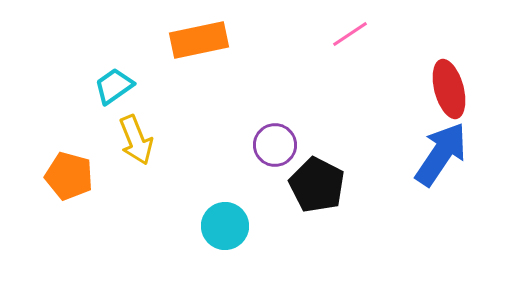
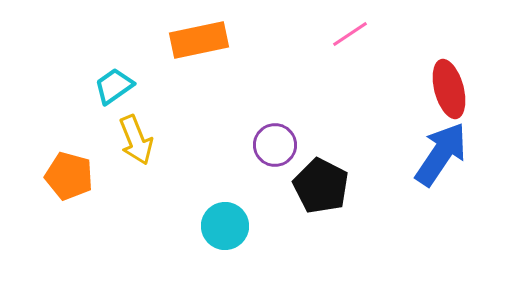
black pentagon: moved 4 px right, 1 px down
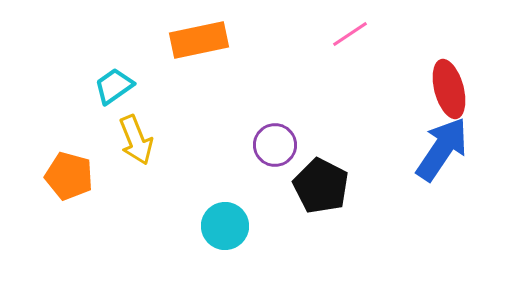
blue arrow: moved 1 px right, 5 px up
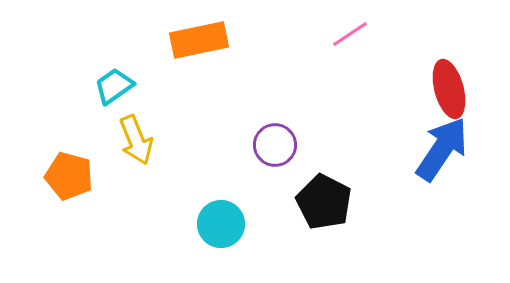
black pentagon: moved 3 px right, 16 px down
cyan circle: moved 4 px left, 2 px up
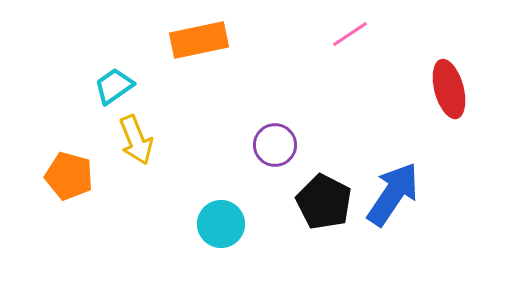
blue arrow: moved 49 px left, 45 px down
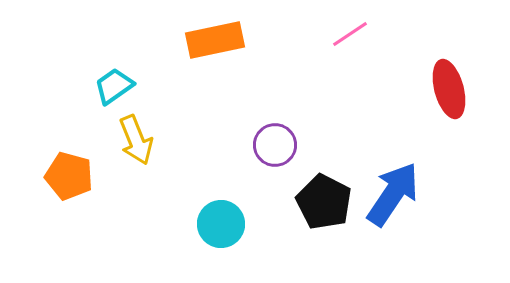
orange rectangle: moved 16 px right
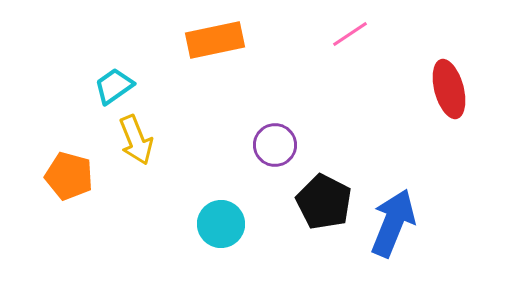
blue arrow: moved 29 px down; rotated 12 degrees counterclockwise
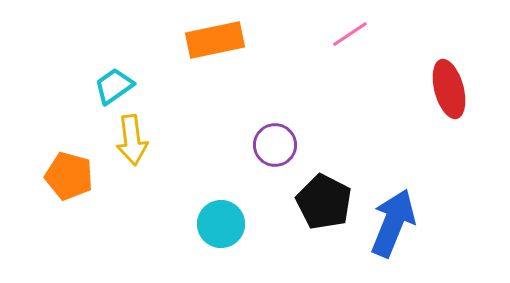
yellow arrow: moved 4 px left; rotated 15 degrees clockwise
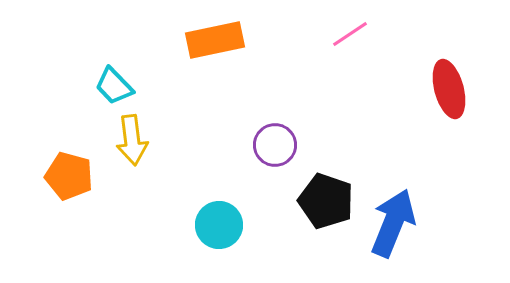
cyan trapezoid: rotated 99 degrees counterclockwise
black pentagon: moved 2 px right, 1 px up; rotated 8 degrees counterclockwise
cyan circle: moved 2 px left, 1 px down
